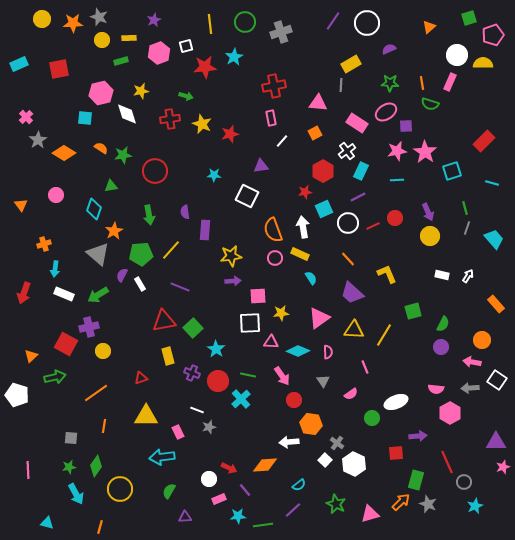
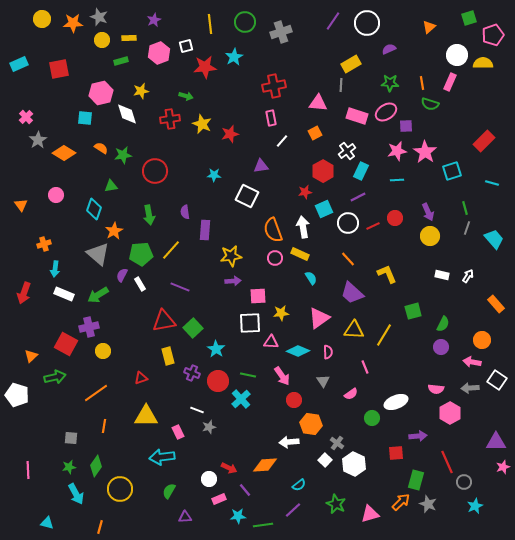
pink rectangle at (357, 123): moved 7 px up; rotated 15 degrees counterclockwise
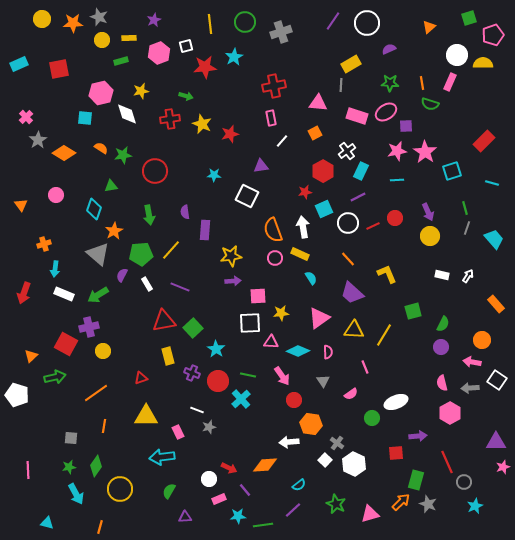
white rectangle at (140, 284): moved 7 px right
pink semicircle at (436, 389): moved 6 px right, 6 px up; rotated 70 degrees clockwise
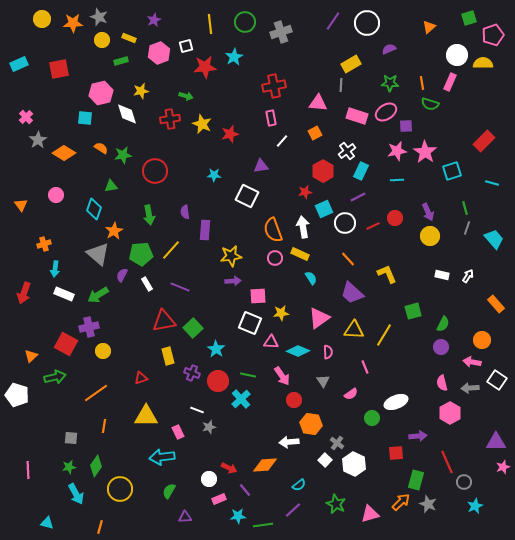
yellow rectangle at (129, 38): rotated 24 degrees clockwise
white circle at (348, 223): moved 3 px left
white square at (250, 323): rotated 25 degrees clockwise
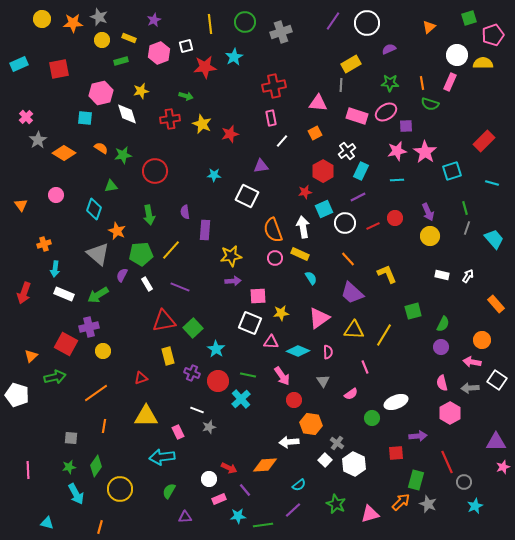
orange star at (114, 231): moved 3 px right; rotated 18 degrees counterclockwise
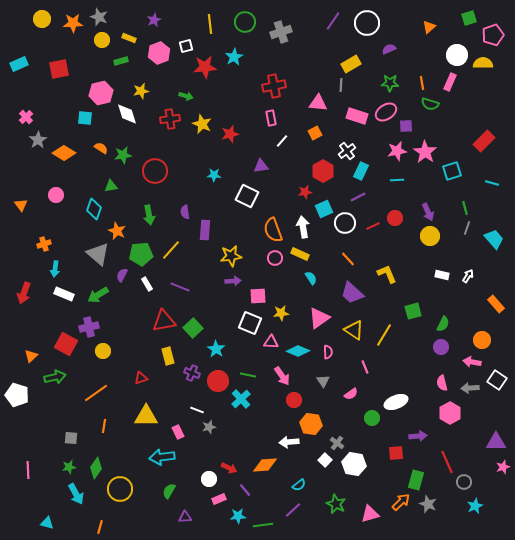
yellow triangle at (354, 330): rotated 30 degrees clockwise
white hexagon at (354, 464): rotated 15 degrees counterclockwise
green diamond at (96, 466): moved 2 px down
